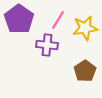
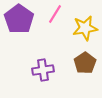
pink line: moved 3 px left, 6 px up
purple cross: moved 4 px left, 25 px down; rotated 15 degrees counterclockwise
brown pentagon: moved 8 px up
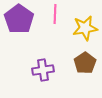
pink line: rotated 30 degrees counterclockwise
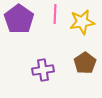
yellow star: moved 3 px left, 6 px up
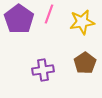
pink line: moved 6 px left; rotated 18 degrees clockwise
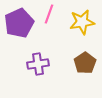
purple pentagon: moved 4 px down; rotated 12 degrees clockwise
purple cross: moved 5 px left, 6 px up
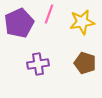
brown pentagon: rotated 20 degrees counterclockwise
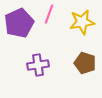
purple cross: moved 1 px down
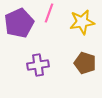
pink line: moved 1 px up
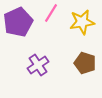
pink line: moved 2 px right; rotated 12 degrees clockwise
purple pentagon: moved 1 px left, 1 px up
purple cross: rotated 25 degrees counterclockwise
